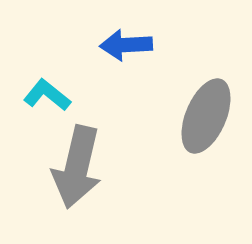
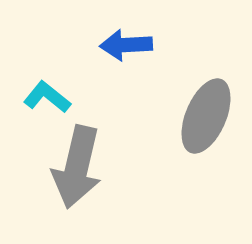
cyan L-shape: moved 2 px down
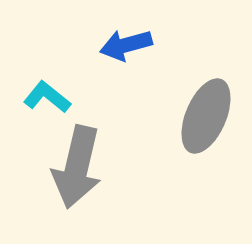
blue arrow: rotated 12 degrees counterclockwise
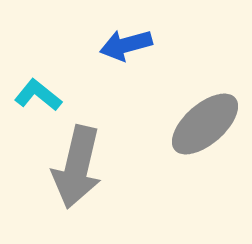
cyan L-shape: moved 9 px left, 2 px up
gray ellipse: moved 1 px left, 8 px down; rotated 26 degrees clockwise
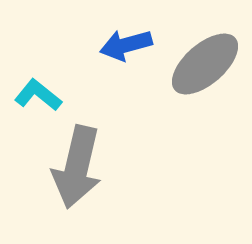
gray ellipse: moved 60 px up
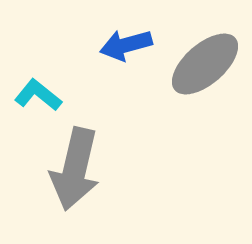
gray arrow: moved 2 px left, 2 px down
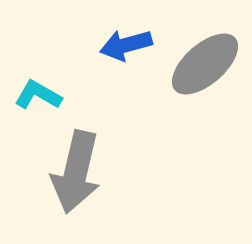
cyan L-shape: rotated 9 degrees counterclockwise
gray arrow: moved 1 px right, 3 px down
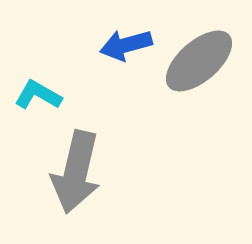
gray ellipse: moved 6 px left, 3 px up
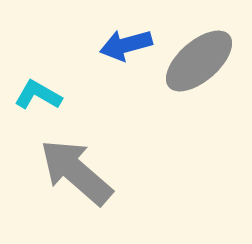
gray arrow: rotated 118 degrees clockwise
